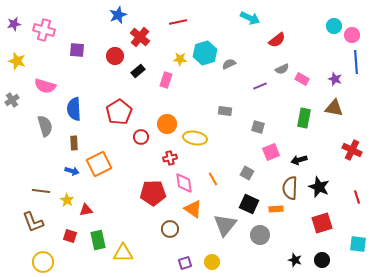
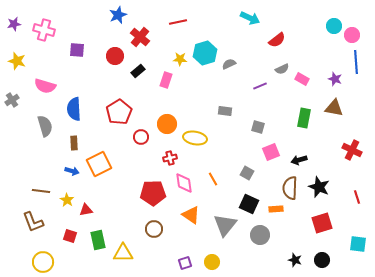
orange triangle at (193, 209): moved 2 px left, 6 px down
brown circle at (170, 229): moved 16 px left
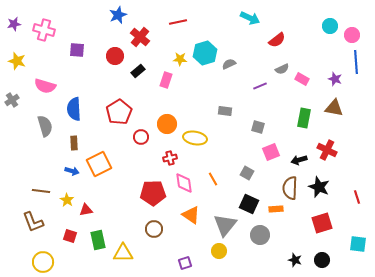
cyan circle at (334, 26): moved 4 px left
red cross at (352, 150): moved 25 px left
yellow circle at (212, 262): moved 7 px right, 11 px up
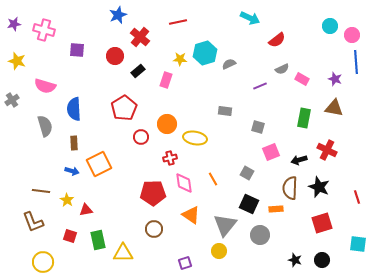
red pentagon at (119, 112): moved 5 px right, 4 px up
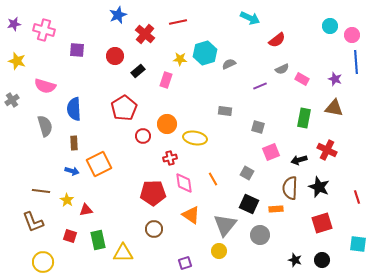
red cross at (140, 37): moved 5 px right, 3 px up
red circle at (141, 137): moved 2 px right, 1 px up
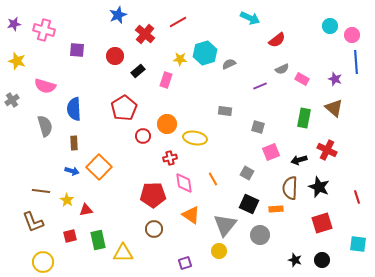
red line at (178, 22): rotated 18 degrees counterclockwise
brown triangle at (334, 108): rotated 30 degrees clockwise
orange square at (99, 164): moved 3 px down; rotated 20 degrees counterclockwise
red pentagon at (153, 193): moved 2 px down
red square at (70, 236): rotated 32 degrees counterclockwise
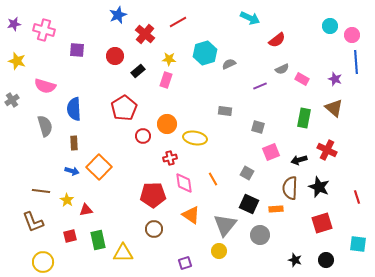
yellow star at (180, 59): moved 11 px left
black circle at (322, 260): moved 4 px right
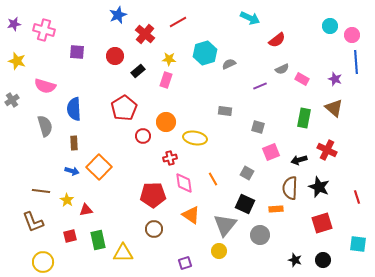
purple square at (77, 50): moved 2 px down
orange circle at (167, 124): moved 1 px left, 2 px up
black square at (249, 204): moved 4 px left
black circle at (326, 260): moved 3 px left
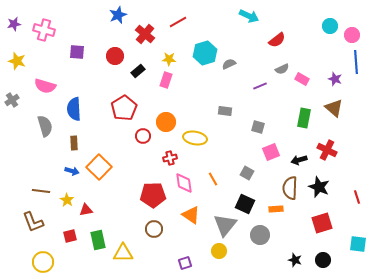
cyan arrow at (250, 18): moved 1 px left, 2 px up
